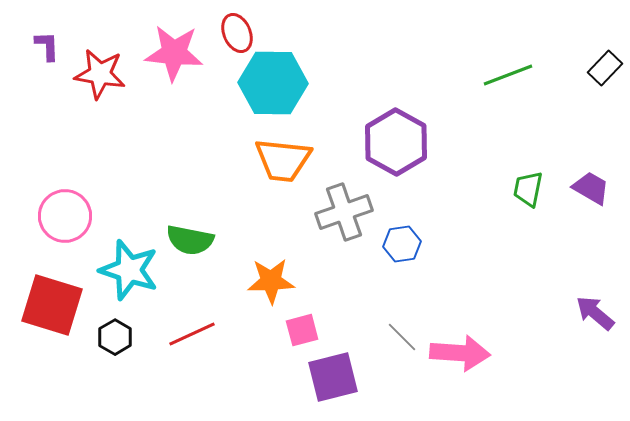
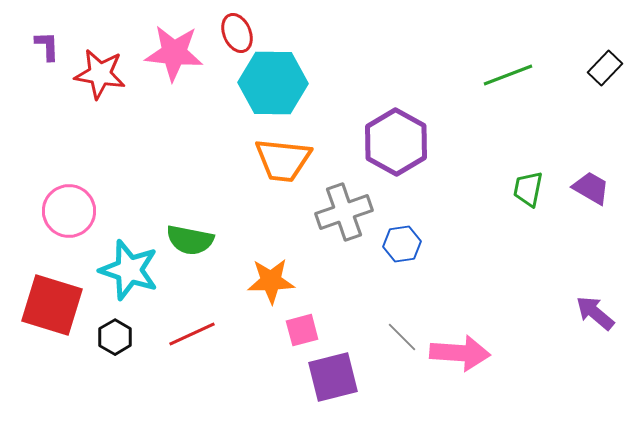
pink circle: moved 4 px right, 5 px up
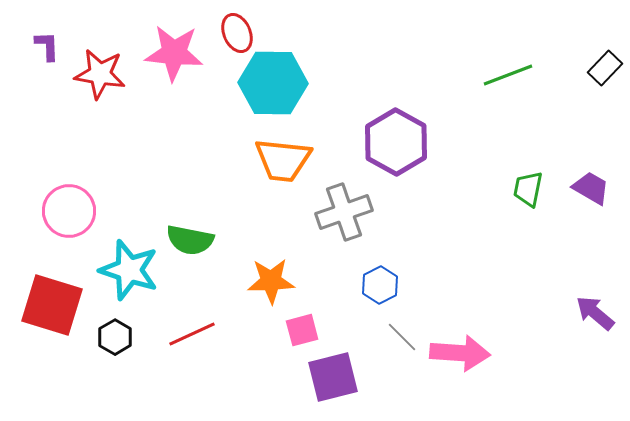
blue hexagon: moved 22 px left, 41 px down; rotated 18 degrees counterclockwise
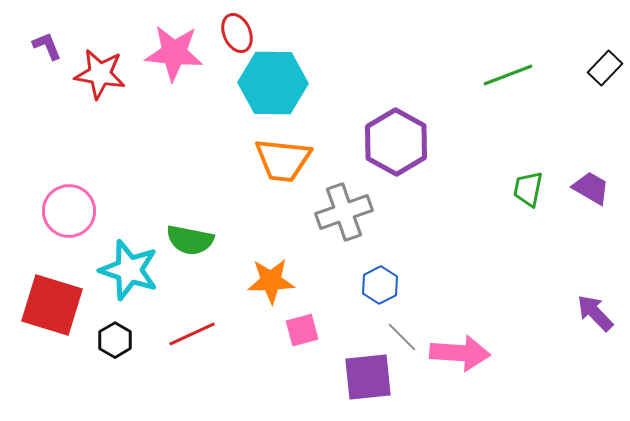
purple L-shape: rotated 20 degrees counterclockwise
purple arrow: rotated 6 degrees clockwise
black hexagon: moved 3 px down
purple square: moved 35 px right; rotated 8 degrees clockwise
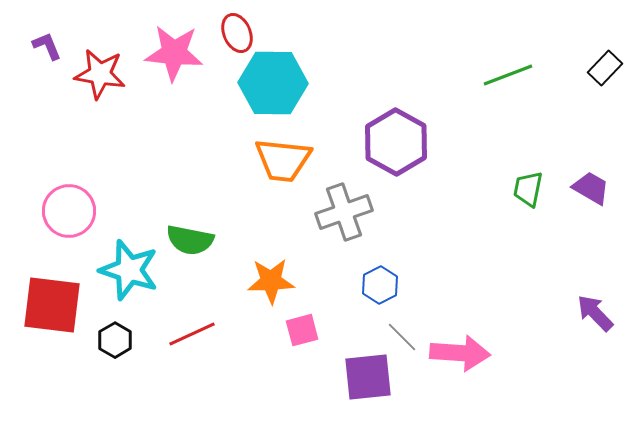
red square: rotated 10 degrees counterclockwise
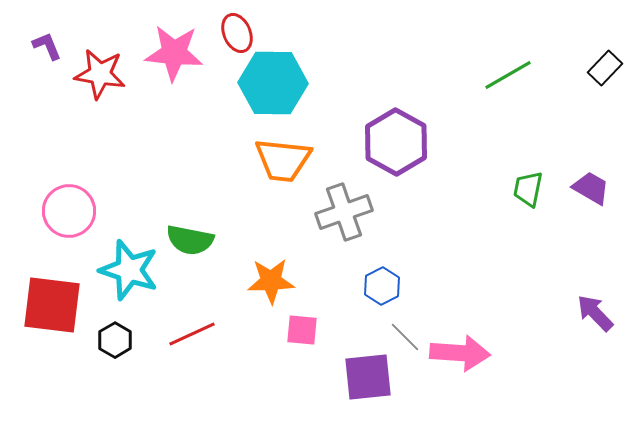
green line: rotated 9 degrees counterclockwise
blue hexagon: moved 2 px right, 1 px down
pink square: rotated 20 degrees clockwise
gray line: moved 3 px right
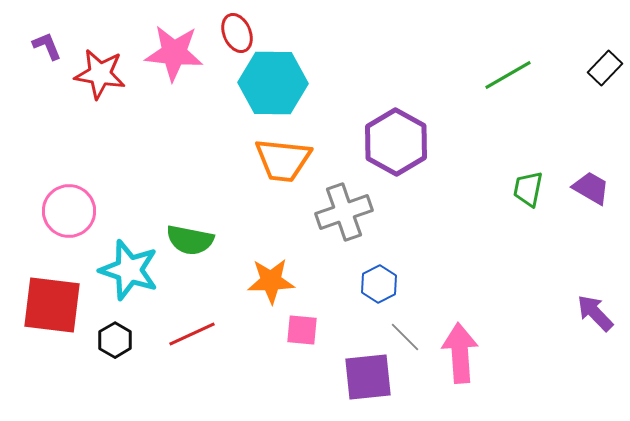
blue hexagon: moved 3 px left, 2 px up
pink arrow: rotated 98 degrees counterclockwise
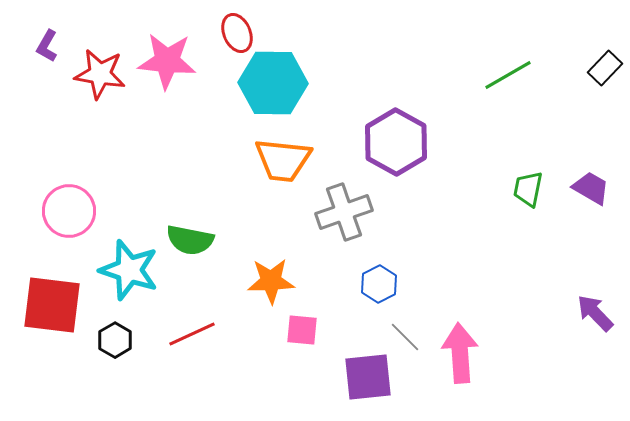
purple L-shape: rotated 128 degrees counterclockwise
pink star: moved 7 px left, 8 px down
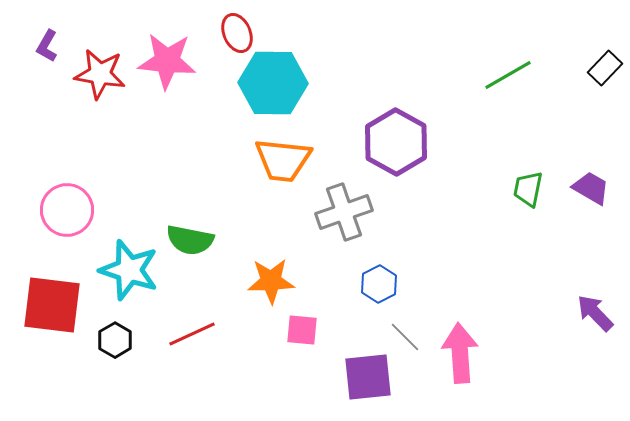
pink circle: moved 2 px left, 1 px up
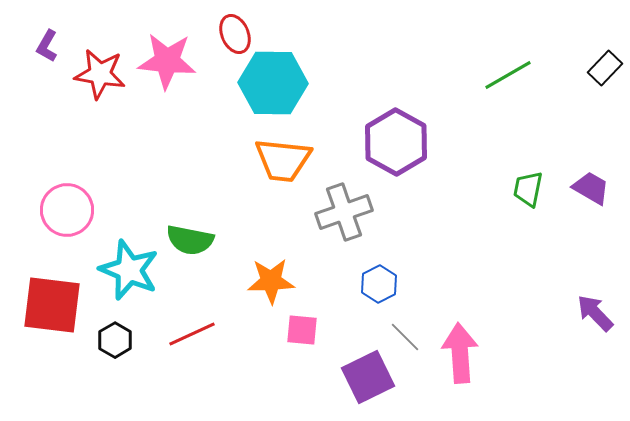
red ellipse: moved 2 px left, 1 px down
cyan star: rotated 4 degrees clockwise
purple square: rotated 20 degrees counterclockwise
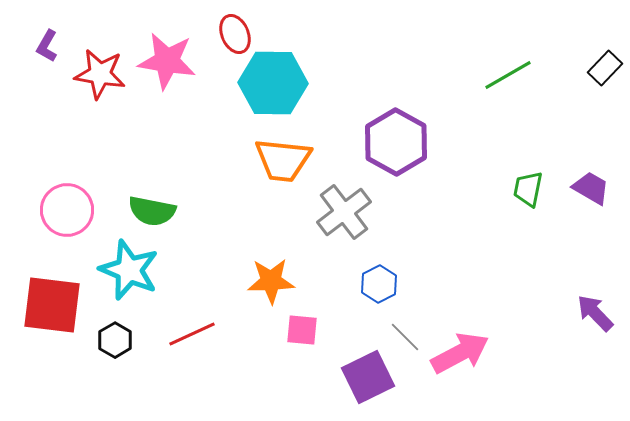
pink star: rotated 4 degrees clockwise
gray cross: rotated 18 degrees counterclockwise
green semicircle: moved 38 px left, 29 px up
pink arrow: rotated 66 degrees clockwise
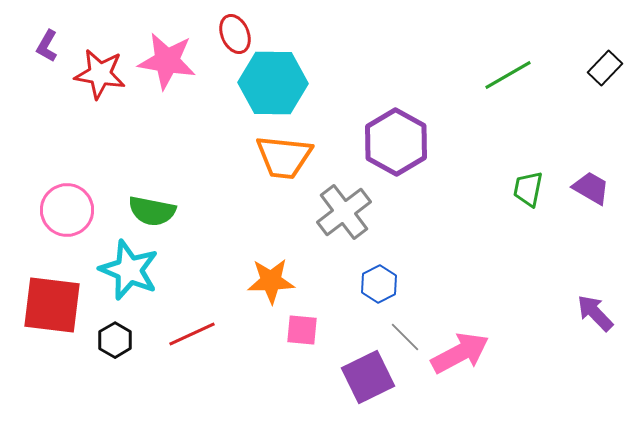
orange trapezoid: moved 1 px right, 3 px up
